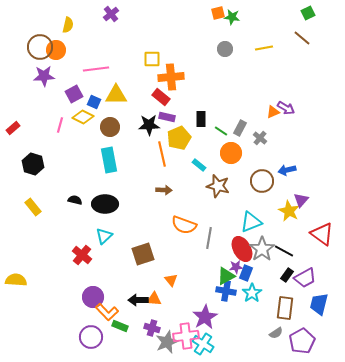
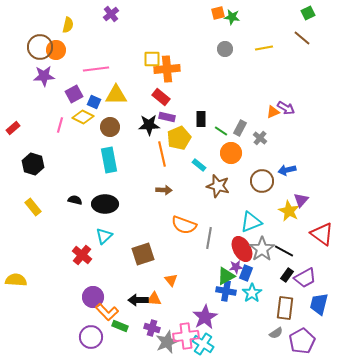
orange cross at (171, 77): moved 4 px left, 8 px up
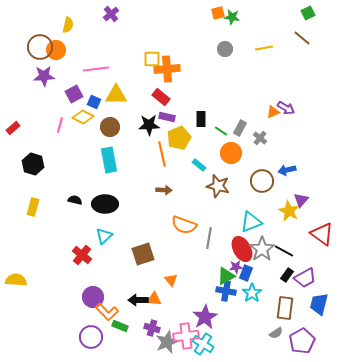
yellow rectangle at (33, 207): rotated 54 degrees clockwise
